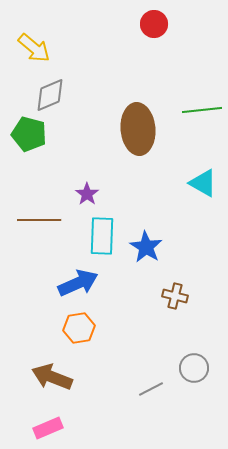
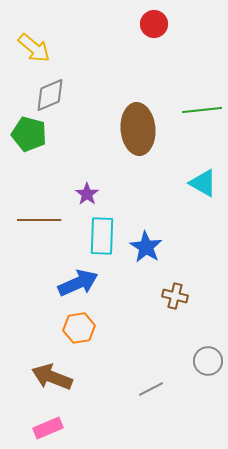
gray circle: moved 14 px right, 7 px up
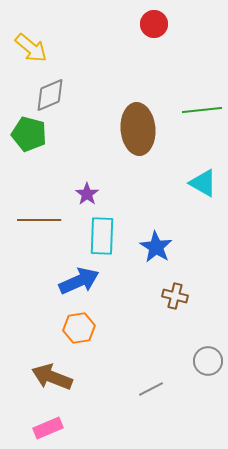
yellow arrow: moved 3 px left
blue star: moved 10 px right
blue arrow: moved 1 px right, 2 px up
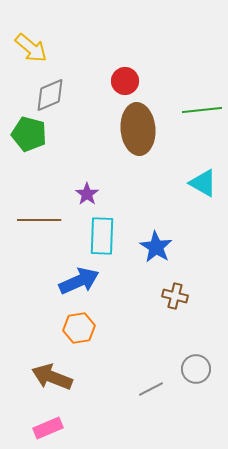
red circle: moved 29 px left, 57 px down
gray circle: moved 12 px left, 8 px down
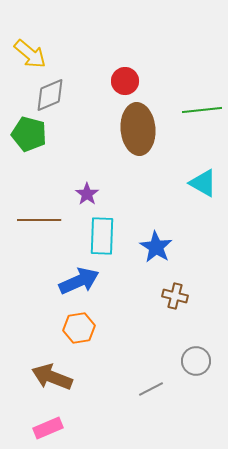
yellow arrow: moved 1 px left, 6 px down
gray circle: moved 8 px up
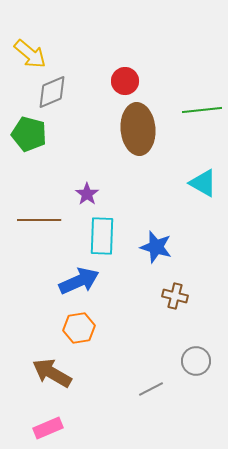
gray diamond: moved 2 px right, 3 px up
blue star: rotated 16 degrees counterclockwise
brown arrow: moved 4 px up; rotated 9 degrees clockwise
